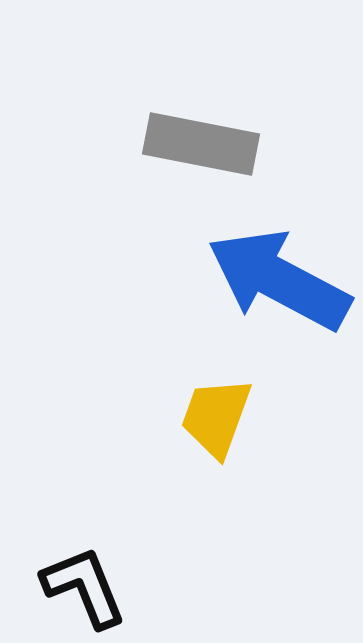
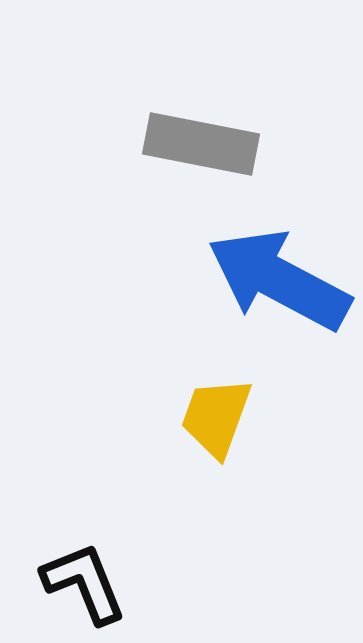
black L-shape: moved 4 px up
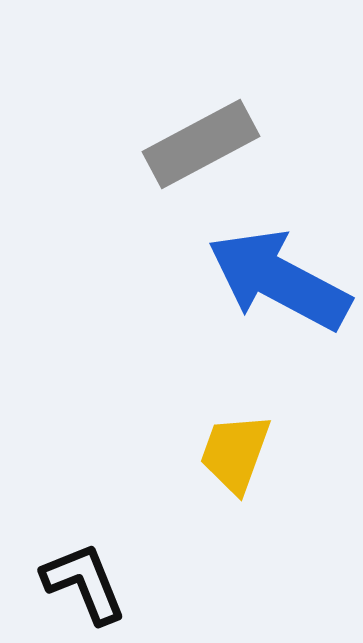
gray rectangle: rotated 39 degrees counterclockwise
yellow trapezoid: moved 19 px right, 36 px down
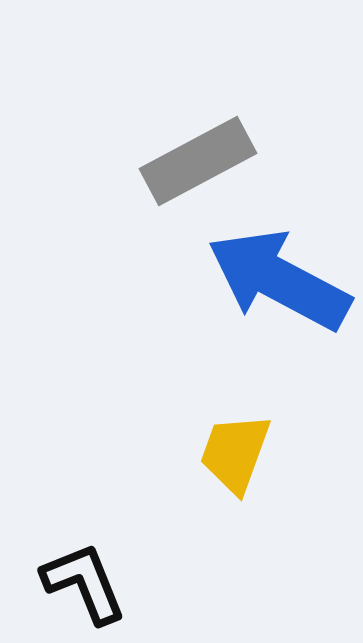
gray rectangle: moved 3 px left, 17 px down
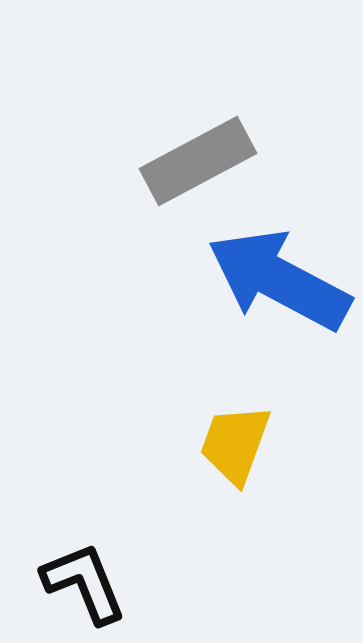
yellow trapezoid: moved 9 px up
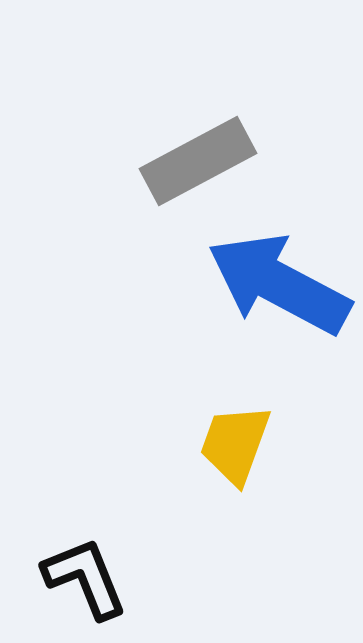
blue arrow: moved 4 px down
black L-shape: moved 1 px right, 5 px up
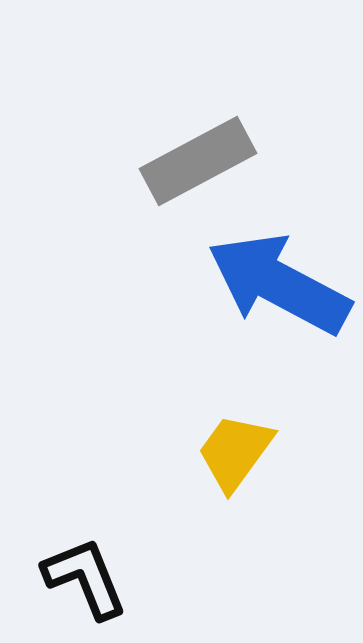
yellow trapezoid: moved 8 px down; rotated 16 degrees clockwise
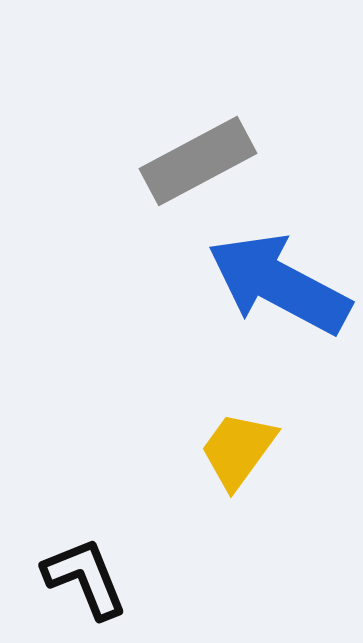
yellow trapezoid: moved 3 px right, 2 px up
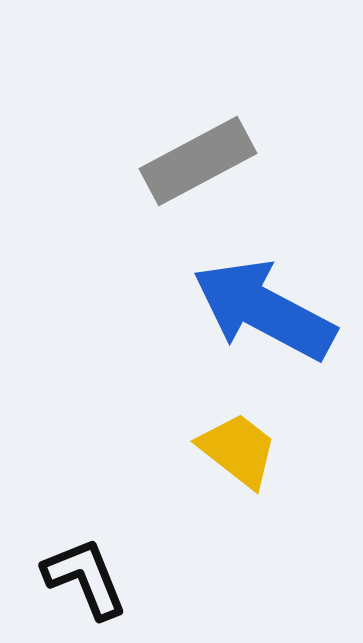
blue arrow: moved 15 px left, 26 px down
yellow trapezoid: rotated 92 degrees clockwise
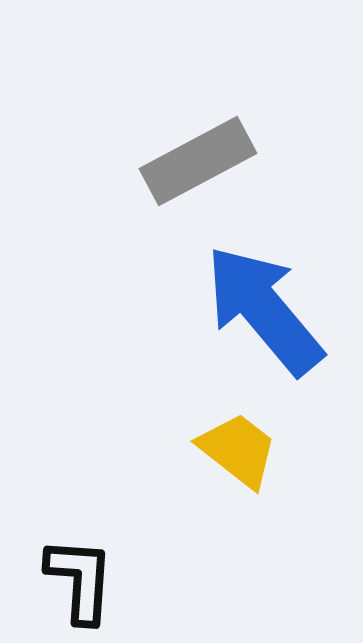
blue arrow: rotated 22 degrees clockwise
black L-shape: moved 5 px left, 2 px down; rotated 26 degrees clockwise
